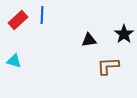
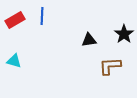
blue line: moved 1 px down
red rectangle: moved 3 px left; rotated 12 degrees clockwise
brown L-shape: moved 2 px right
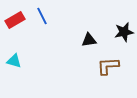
blue line: rotated 30 degrees counterclockwise
black star: moved 2 px up; rotated 24 degrees clockwise
brown L-shape: moved 2 px left
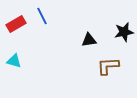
red rectangle: moved 1 px right, 4 px down
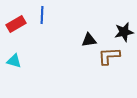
blue line: moved 1 px up; rotated 30 degrees clockwise
brown L-shape: moved 1 px right, 10 px up
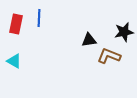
blue line: moved 3 px left, 3 px down
red rectangle: rotated 48 degrees counterclockwise
brown L-shape: rotated 25 degrees clockwise
cyan triangle: rotated 14 degrees clockwise
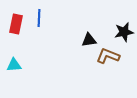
brown L-shape: moved 1 px left
cyan triangle: moved 4 px down; rotated 35 degrees counterclockwise
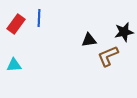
red rectangle: rotated 24 degrees clockwise
brown L-shape: rotated 45 degrees counterclockwise
